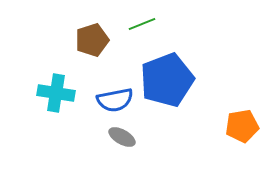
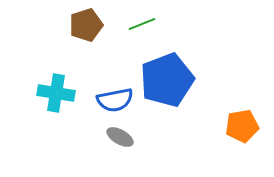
brown pentagon: moved 6 px left, 15 px up
gray ellipse: moved 2 px left
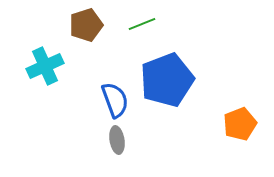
cyan cross: moved 11 px left, 27 px up; rotated 33 degrees counterclockwise
blue semicircle: rotated 99 degrees counterclockwise
orange pentagon: moved 2 px left, 2 px up; rotated 12 degrees counterclockwise
gray ellipse: moved 3 px left, 3 px down; rotated 52 degrees clockwise
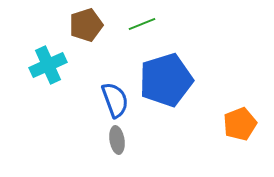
cyan cross: moved 3 px right, 1 px up
blue pentagon: moved 1 px left; rotated 4 degrees clockwise
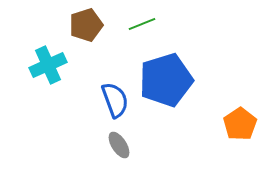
orange pentagon: rotated 12 degrees counterclockwise
gray ellipse: moved 2 px right, 5 px down; rotated 24 degrees counterclockwise
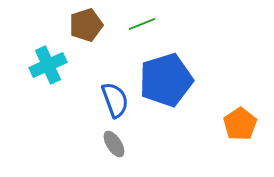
gray ellipse: moved 5 px left, 1 px up
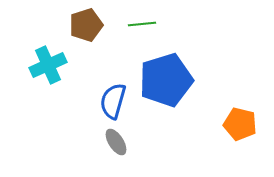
green line: rotated 16 degrees clockwise
blue semicircle: moved 2 px left, 1 px down; rotated 144 degrees counterclockwise
orange pentagon: rotated 24 degrees counterclockwise
gray ellipse: moved 2 px right, 2 px up
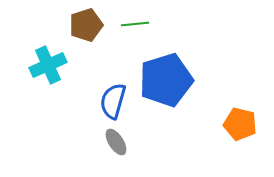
green line: moved 7 px left
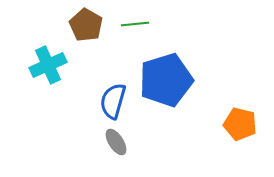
brown pentagon: rotated 24 degrees counterclockwise
